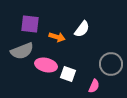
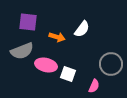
purple square: moved 2 px left, 2 px up
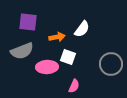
orange arrow: rotated 28 degrees counterclockwise
pink ellipse: moved 1 px right, 2 px down; rotated 15 degrees counterclockwise
white square: moved 17 px up
pink semicircle: moved 20 px left
